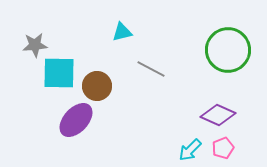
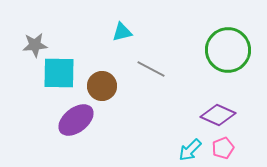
brown circle: moved 5 px right
purple ellipse: rotated 9 degrees clockwise
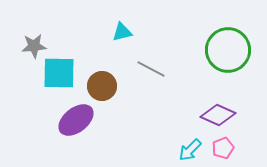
gray star: moved 1 px left, 1 px down
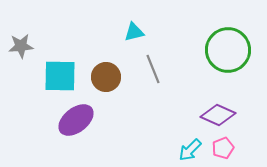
cyan triangle: moved 12 px right
gray star: moved 13 px left
gray line: moved 2 px right; rotated 40 degrees clockwise
cyan square: moved 1 px right, 3 px down
brown circle: moved 4 px right, 9 px up
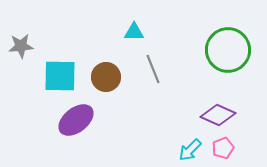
cyan triangle: rotated 15 degrees clockwise
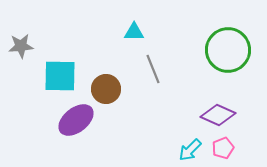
brown circle: moved 12 px down
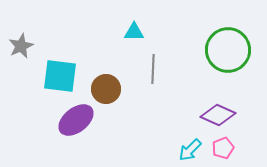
gray star: rotated 20 degrees counterclockwise
gray line: rotated 24 degrees clockwise
cyan square: rotated 6 degrees clockwise
